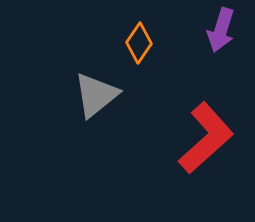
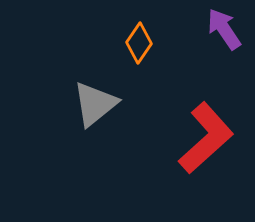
purple arrow: moved 3 px right, 1 px up; rotated 129 degrees clockwise
gray triangle: moved 1 px left, 9 px down
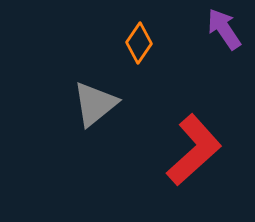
red L-shape: moved 12 px left, 12 px down
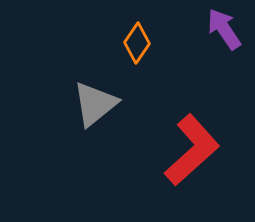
orange diamond: moved 2 px left
red L-shape: moved 2 px left
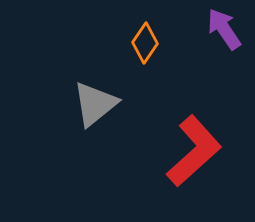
orange diamond: moved 8 px right
red L-shape: moved 2 px right, 1 px down
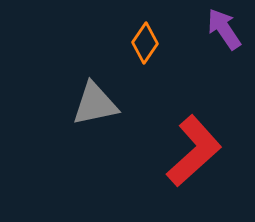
gray triangle: rotated 27 degrees clockwise
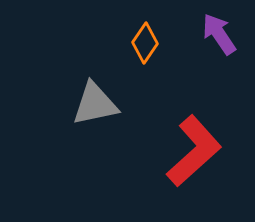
purple arrow: moved 5 px left, 5 px down
